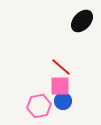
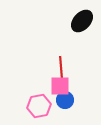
red line: rotated 45 degrees clockwise
blue circle: moved 2 px right, 1 px up
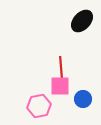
blue circle: moved 18 px right, 1 px up
